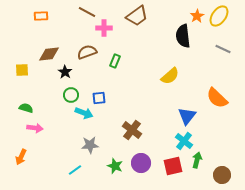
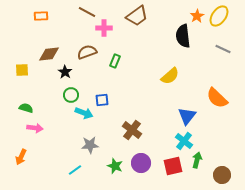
blue square: moved 3 px right, 2 px down
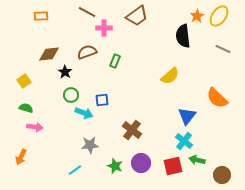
yellow square: moved 2 px right, 11 px down; rotated 32 degrees counterclockwise
pink arrow: moved 1 px up
green arrow: rotated 91 degrees counterclockwise
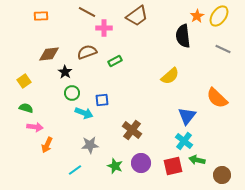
green rectangle: rotated 40 degrees clockwise
green circle: moved 1 px right, 2 px up
orange arrow: moved 26 px right, 12 px up
